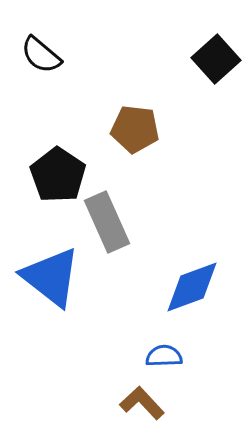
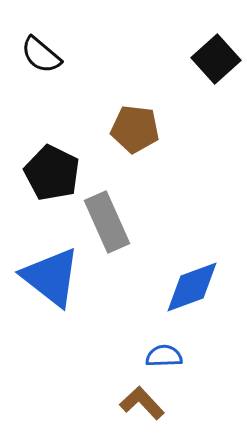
black pentagon: moved 6 px left, 2 px up; rotated 8 degrees counterclockwise
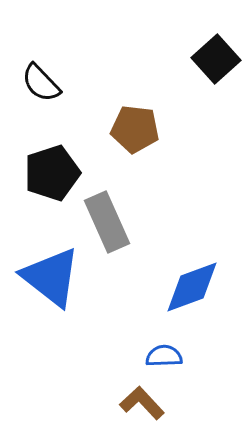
black semicircle: moved 28 px down; rotated 6 degrees clockwise
black pentagon: rotated 28 degrees clockwise
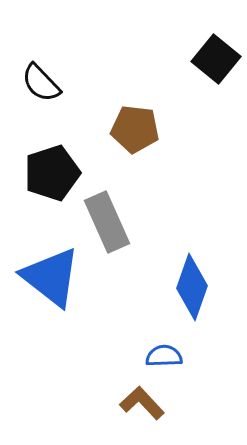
black square: rotated 9 degrees counterclockwise
blue diamond: rotated 50 degrees counterclockwise
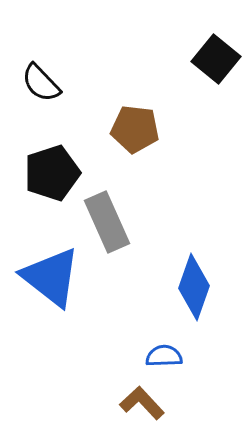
blue diamond: moved 2 px right
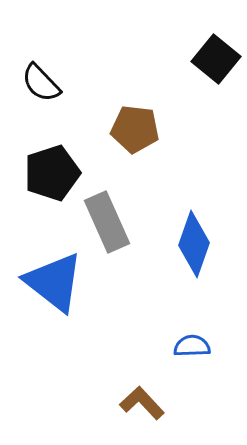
blue triangle: moved 3 px right, 5 px down
blue diamond: moved 43 px up
blue semicircle: moved 28 px right, 10 px up
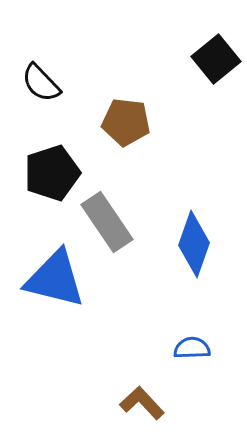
black square: rotated 12 degrees clockwise
brown pentagon: moved 9 px left, 7 px up
gray rectangle: rotated 10 degrees counterclockwise
blue triangle: moved 1 px right, 3 px up; rotated 24 degrees counterclockwise
blue semicircle: moved 2 px down
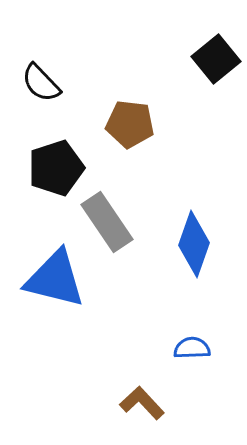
brown pentagon: moved 4 px right, 2 px down
black pentagon: moved 4 px right, 5 px up
